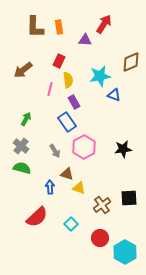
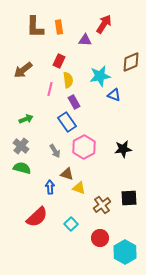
green arrow: rotated 40 degrees clockwise
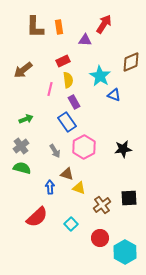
red rectangle: moved 4 px right; rotated 40 degrees clockwise
cyan star: rotated 30 degrees counterclockwise
gray cross: rotated 14 degrees clockwise
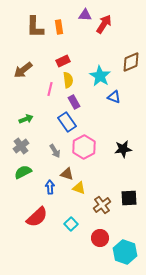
purple triangle: moved 25 px up
blue triangle: moved 2 px down
green semicircle: moved 1 px right, 4 px down; rotated 42 degrees counterclockwise
cyan hexagon: rotated 10 degrees counterclockwise
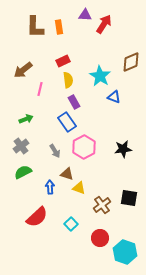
pink line: moved 10 px left
black square: rotated 12 degrees clockwise
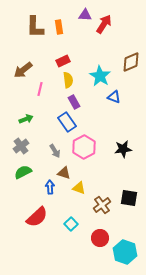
brown triangle: moved 3 px left, 1 px up
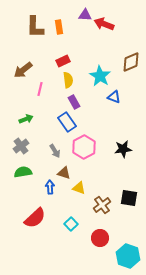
red arrow: rotated 102 degrees counterclockwise
green semicircle: rotated 18 degrees clockwise
red semicircle: moved 2 px left, 1 px down
cyan hexagon: moved 3 px right, 4 px down
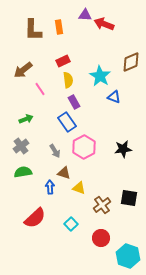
brown L-shape: moved 2 px left, 3 px down
pink line: rotated 48 degrees counterclockwise
red circle: moved 1 px right
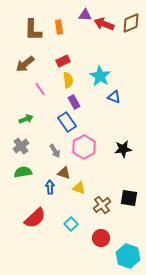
brown diamond: moved 39 px up
brown arrow: moved 2 px right, 6 px up
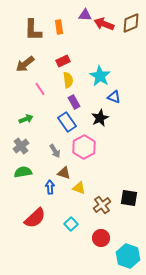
black star: moved 23 px left, 31 px up; rotated 18 degrees counterclockwise
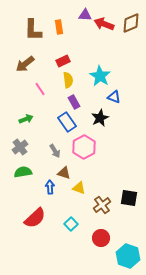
gray cross: moved 1 px left, 1 px down
